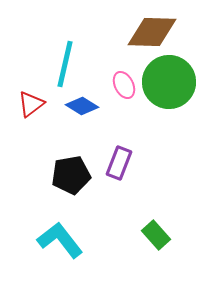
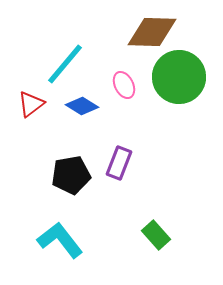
cyan line: rotated 27 degrees clockwise
green circle: moved 10 px right, 5 px up
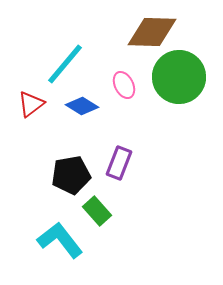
green rectangle: moved 59 px left, 24 px up
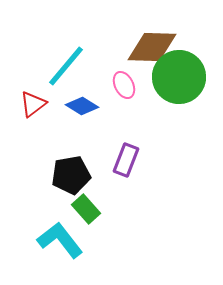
brown diamond: moved 15 px down
cyan line: moved 1 px right, 2 px down
red triangle: moved 2 px right
purple rectangle: moved 7 px right, 3 px up
green rectangle: moved 11 px left, 2 px up
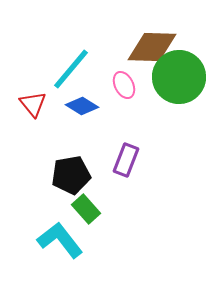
cyan line: moved 5 px right, 3 px down
red triangle: rotated 32 degrees counterclockwise
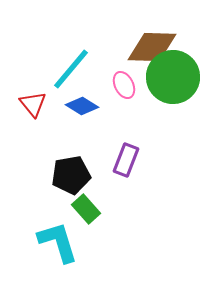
green circle: moved 6 px left
cyan L-shape: moved 2 px left, 2 px down; rotated 21 degrees clockwise
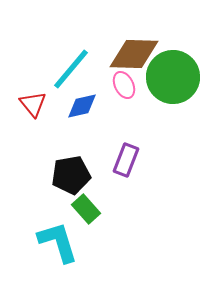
brown diamond: moved 18 px left, 7 px down
blue diamond: rotated 44 degrees counterclockwise
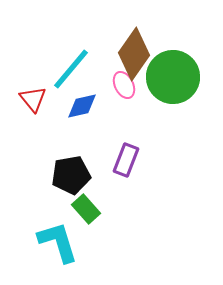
brown diamond: rotated 57 degrees counterclockwise
red triangle: moved 5 px up
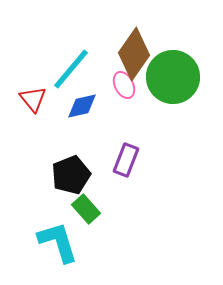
black pentagon: rotated 12 degrees counterclockwise
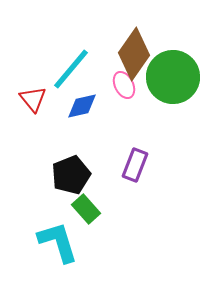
purple rectangle: moved 9 px right, 5 px down
